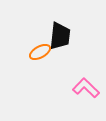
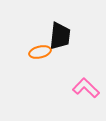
orange ellipse: rotated 15 degrees clockwise
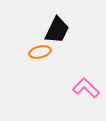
black trapezoid: moved 3 px left, 6 px up; rotated 20 degrees clockwise
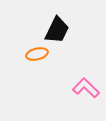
orange ellipse: moved 3 px left, 2 px down
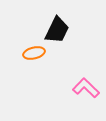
orange ellipse: moved 3 px left, 1 px up
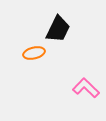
black trapezoid: moved 1 px right, 1 px up
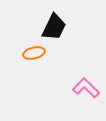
black trapezoid: moved 4 px left, 2 px up
